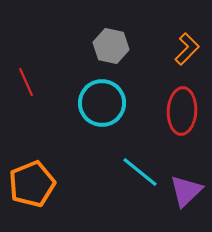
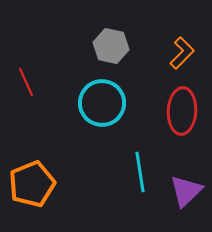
orange L-shape: moved 5 px left, 4 px down
cyan line: rotated 42 degrees clockwise
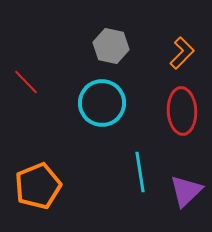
red line: rotated 20 degrees counterclockwise
red ellipse: rotated 6 degrees counterclockwise
orange pentagon: moved 6 px right, 2 px down
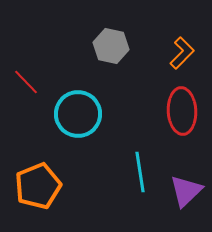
cyan circle: moved 24 px left, 11 px down
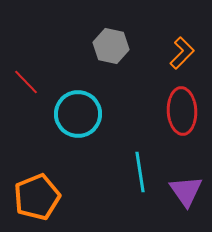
orange pentagon: moved 1 px left, 11 px down
purple triangle: rotated 21 degrees counterclockwise
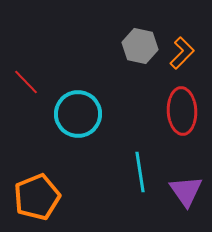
gray hexagon: moved 29 px right
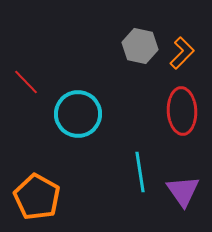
purple triangle: moved 3 px left
orange pentagon: rotated 21 degrees counterclockwise
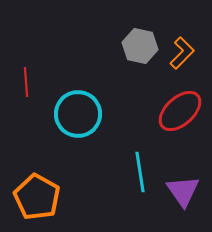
red line: rotated 40 degrees clockwise
red ellipse: moved 2 px left; rotated 51 degrees clockwise
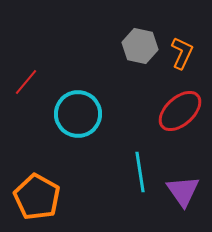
orange L-shape: rotated 20 degrees counterclockwise
red line: rotated 44 degrees clockwise
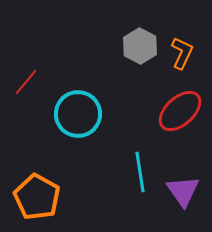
gray hexagon: rotated 16 degrees clockwise
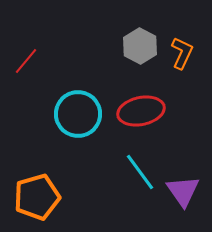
red line: moved 21 px up
red ellipse: moved 39 px left; rotated 30 degrees clockwise
cyan line: rotated 27 degrees counterclockwise
orange pentagon: rotated 27 degrees clockwise
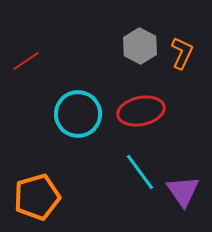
red line: rotated 16 degrees clockwise
